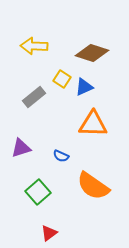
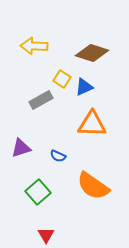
gray rectangle: moved 7 px right, 3 px down; rotated 10 degrees clockwise
orange triangle: moved 1 px left
blue semicircle: moved 3 px left
red triangle: moved 3 px left, 2 px down; rotated 24 degrees counterclockwise
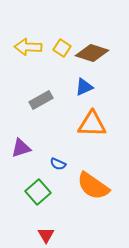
yellow arrow: moved 6 px left, 1 px down
yellow square: moved 31 px up
blue semicircle: moved 8 px down
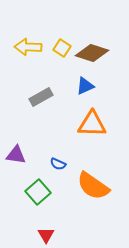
blue triangle: moved 1 px right, 1 px up
gray rectangle: moved 3 px up
purple triangle: moved 5 px left, 7 px down; rotated 25 degrees clockwise
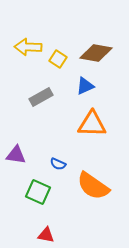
yellow square: moved 4 px left, 11 px down
brown diamond: moved 4 px right; rotated 8 degrees counterclockwise
green square: rotated 25 degrees counterclockwise
red triangle: rotated 48 degrees counterclockwise
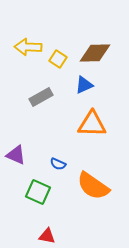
brown diamond: moved 1 px left; rotated 12 degrees counterclockwise
blue triangle: moved 1 px left, 1 px up
purple triangle: rotated 15 degrees clockwise
red triangle: moved 1 px right, 1 px down
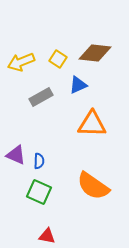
yellow arrow: moved 7 px left, 15 px down; rotated 24 degrees counterclockwise
brown diamond: rotated 8 degrees clockwise
blue triangle: moved 6 px left
blue semicircle: moved 19 px left, 3 px up; rotated 112 degrees counterclockwise
green square: moved 1 px right
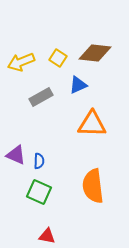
yellow square: moved 1 px up
orange semicircle: rotated 48 degrees clockwise
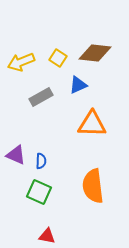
blue semicircle: moved 2 px right
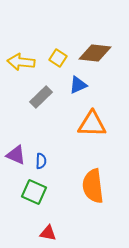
yellow arrow: rotated 28 degrees clockwise
gray rectangle: rotated 15 degrees counterclockwise
green square: moved 5 px left
red triangle: moved 1 px right, 3 px up
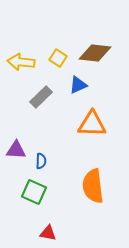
purple triangle: moved 5 px up; rotated 20 degrees counterclockwise
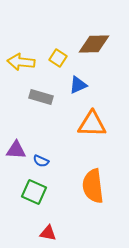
brown diamond: moved 1 px left, 9 px up; rotated 8 degrees counterclockwise
gray rectangle: rotated 60 degrees clockwise
blue semicircle: rotated 112 degrees clockwise
